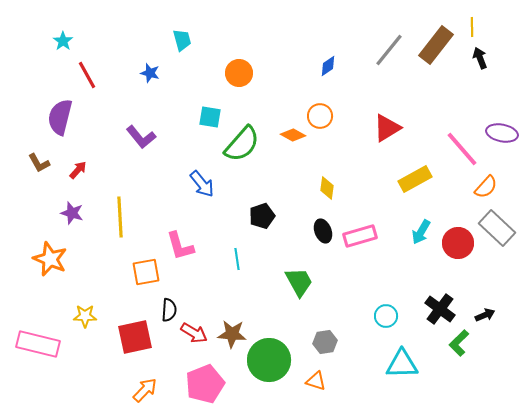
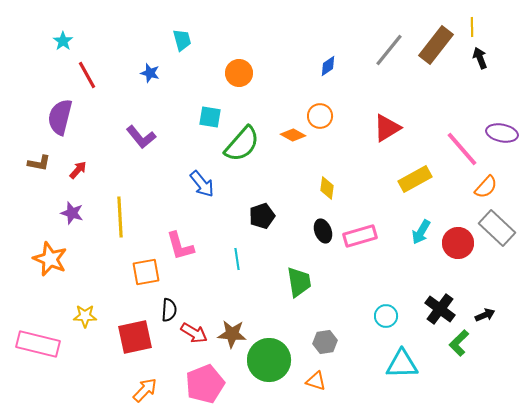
brown L-shape at (39, 163): rotated 50 degrees counterclockwise
green trapezoid at (299, 282): rotated 20 degrees clockwise
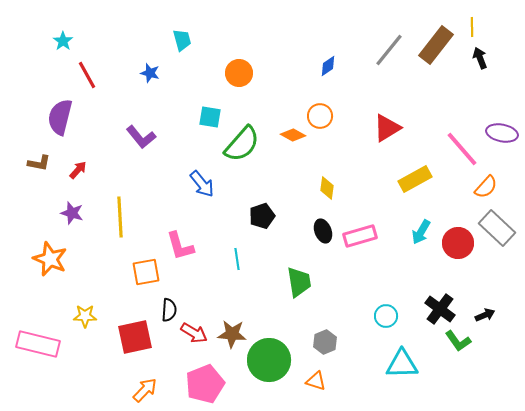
gray hexagon at (325, 342): rotated 15 degrees counterclockwise
green L-shape at (459, 343): moved 1 px left, 2 px up; rotated 80 degrees counterclockwise
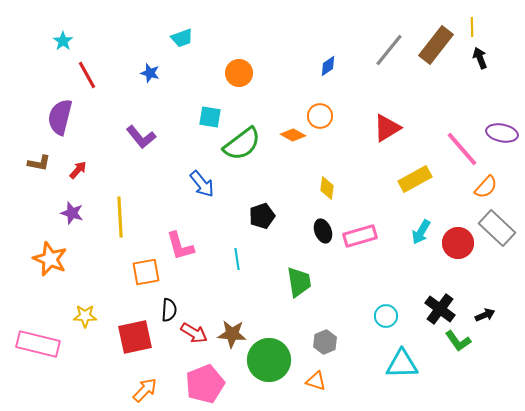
cyan trapezoid at (182, 40): moved 2 px up; rotated 85 degrees clockwise
green semicircle at (242, 144): rotated 12 degrees clockwise
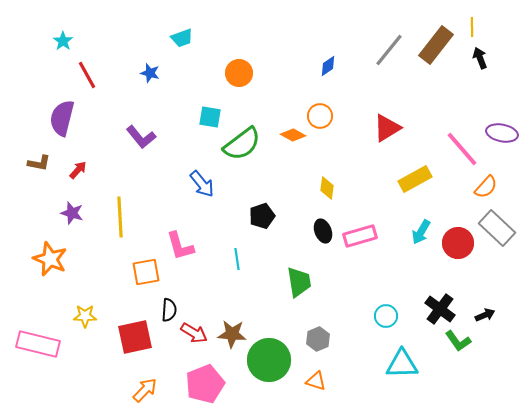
purple semicircle at (60, 117): moved 2 px right, 1 px down
gray hexagon at (325, 342): moved 7 px left, 3 px up
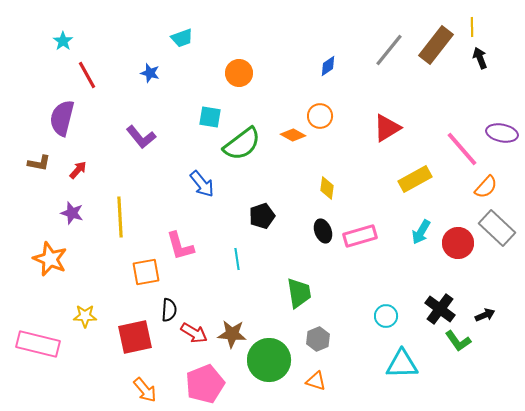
green trapezoid at (299, 282): moved 11 px down
orange arrow at (145, 390): rotated 96 degrees clockwise
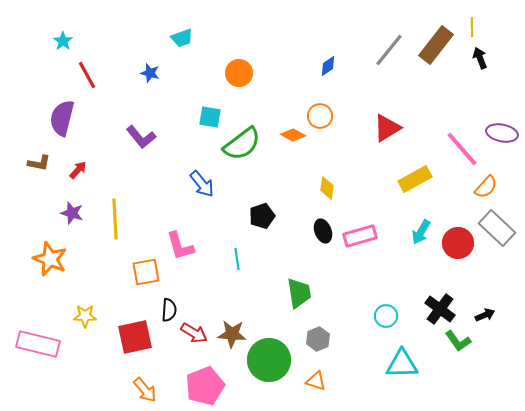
yellow line at (120, 217): moved 5 px left, 2 px down
pink pentagon at (205, 384): moved 2 px down
